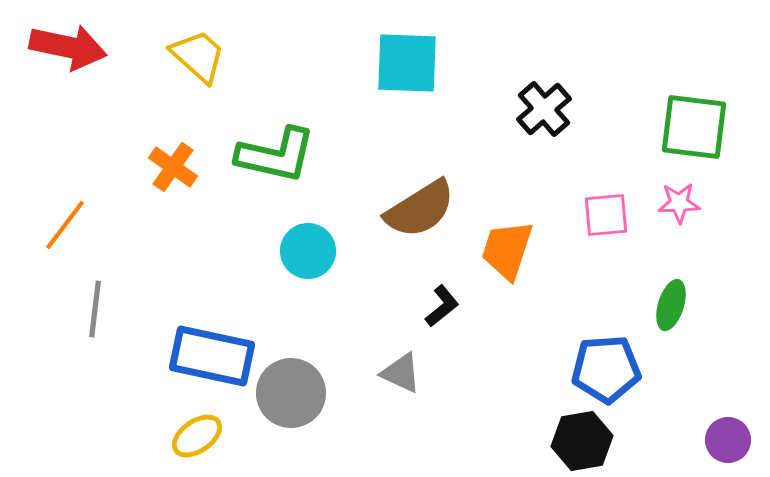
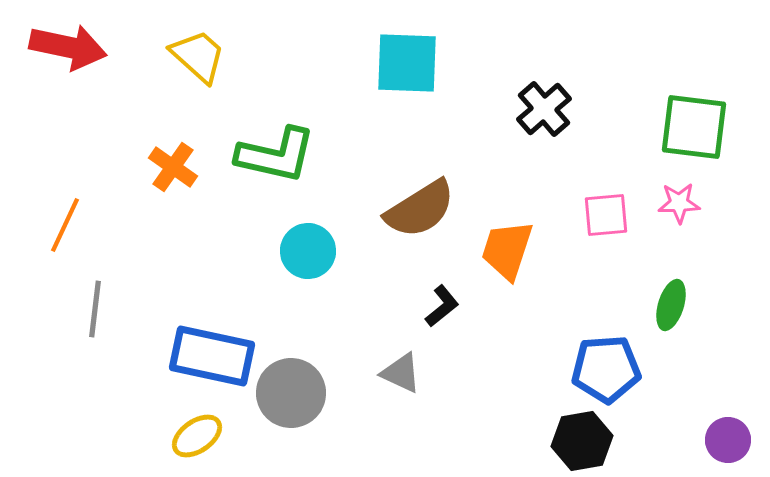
orange line: rotated 12 degrees counterclockwise
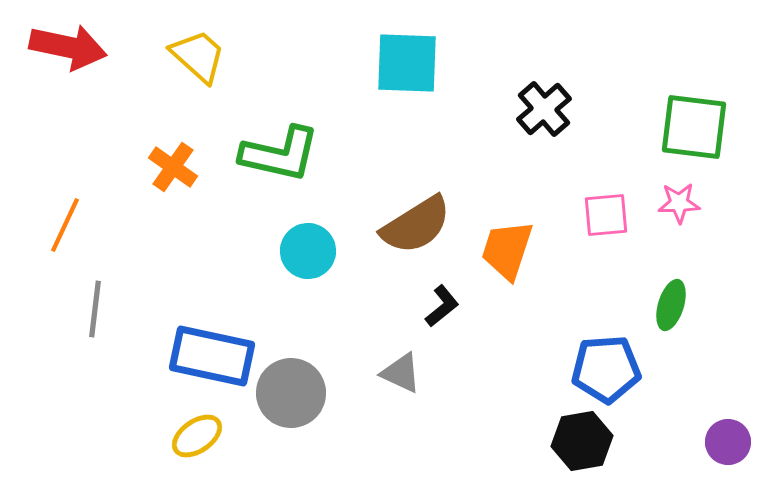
green L-shape: moved 4 px right, 1 px up
brown semicircle: moved 4 px left, 16 px down
purple circle: moved 2 px down
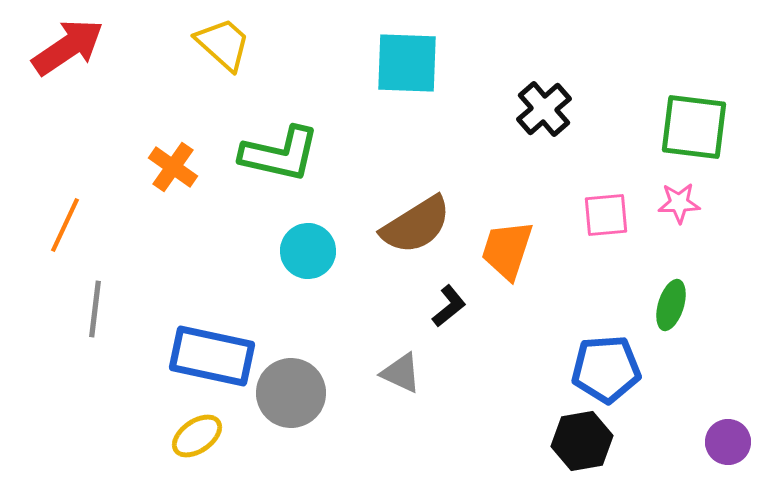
red arrow: rotated 46 degrees counterclockwise
yellow trapezoid: moved 25 px right, 12 px up
black L-shape: moved 7 px right
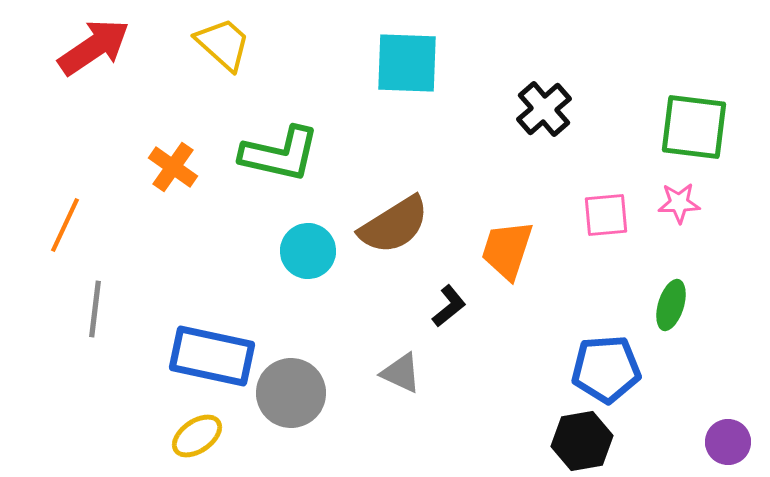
red arrow: moved 26 px right
brown semicircle: moved 22 px left
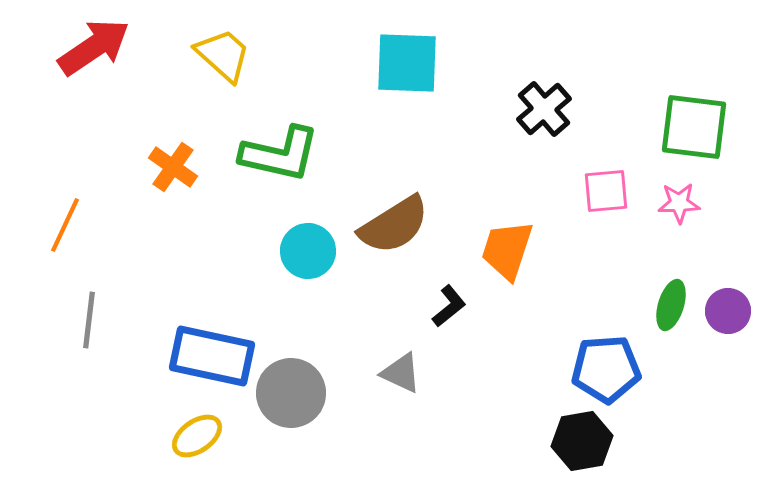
yellow trapezoid: moved 11 px down
pink square: moved 24 px up
gray line: moved 6 px left, 11 px down
purple circle: moved 131 px up
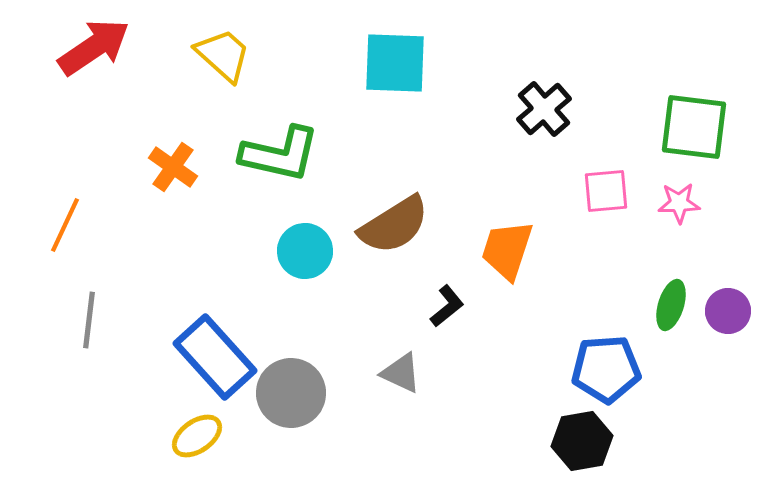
cyan square: moved 12 px left
cyan circle: moved 3 px left
black L-shape: moved 2 px left
blue rectangle: moved 3 px right, 1 px down; rotated 36 degrees clockwise
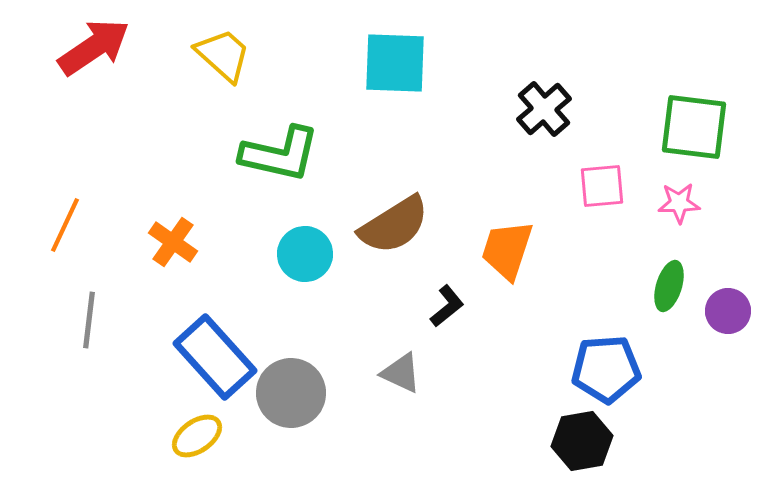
orange cross: moved 75 px down
pink square: moved 4 px left, 5 px up
cyan circle: moved 3 px down
green ellipse: moved 2 px left, 19 px up
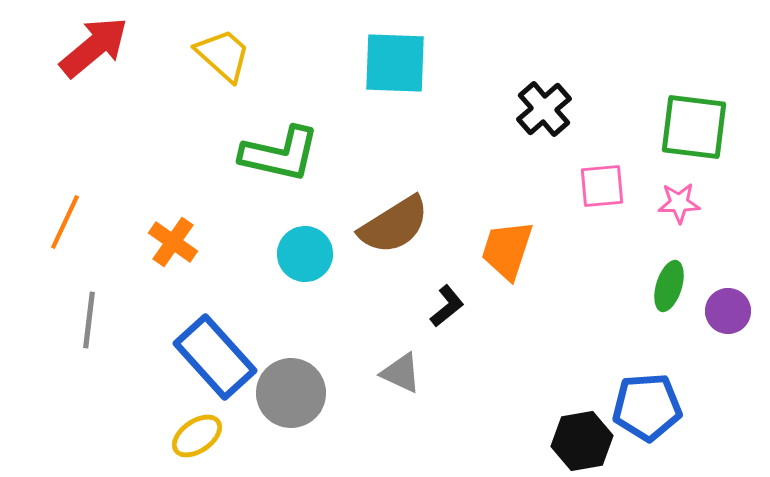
red arrow: rotated 6 degrees counterclockwise
orange line: moved 3 px up
blue pentagon: moved 41 px right, 38 px down
